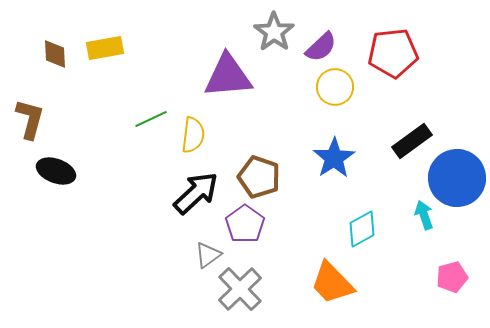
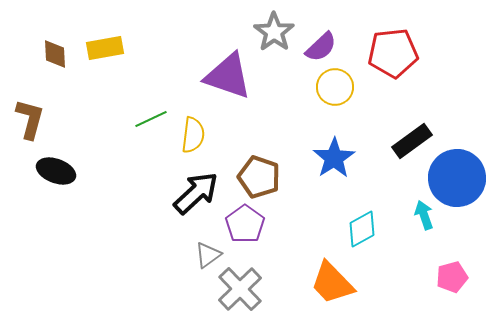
purple triangle: rotated 24 degrees clockwise
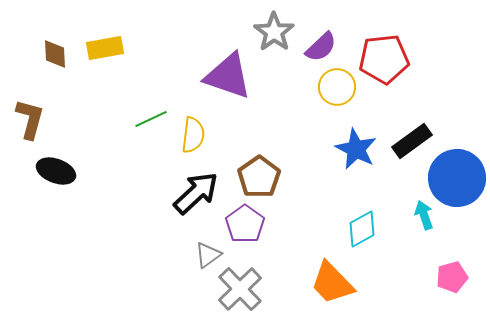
red pentagon: moved 9 px left, 6 px down
yellow circle: moved 2 px right
blue star: moved 22 px right, 9 px up; rotated 12 degrees counterclockwise
brown pentagon: rotated 18 degrees clockwise
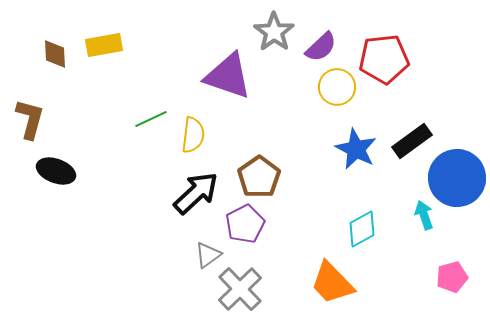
yellow rectangle: moved 1 px left, 3 px up
purple pentagon: rotated 9 degrees clockwise
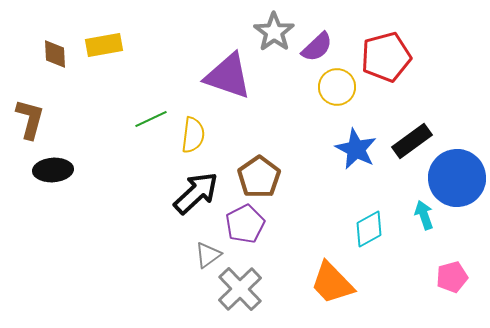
purple semicircle: moved 4 px left
red pentagon: moved 2 px right, 2 px up; rotated 9 degrees counterclockwise
black ellipse: moved 3 px left, 1 px up; rotated 24 degrees counterclockwise
cyan diamond: moved 7 px right
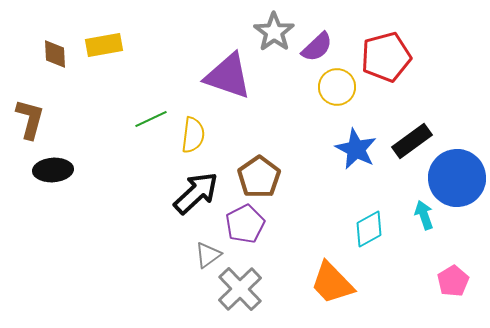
pink pentagon: moved 1 px right, 4 px down; rotated 16 degrees counterclockwise
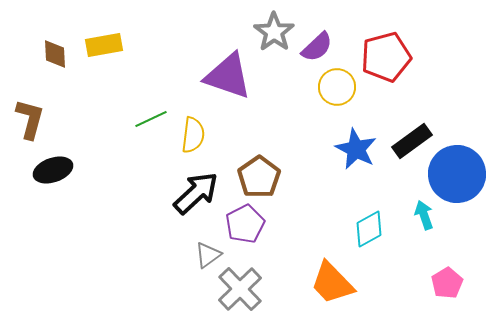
black ellipse: rotated 15 degrees counterclockwise
blue circle: moved 4 px up
pink pentagon: moved 6 px left, 2 px down
